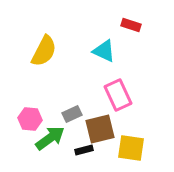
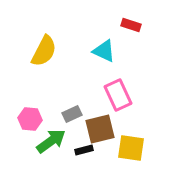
green arrow: moved 1 px right, 3 px down
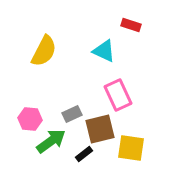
black rectangle: moved 4 px down; rotated 24 degrees counterclockwise
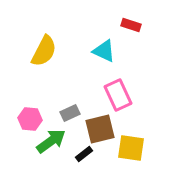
gray rectangle: moved 2 px left, 1 px up
